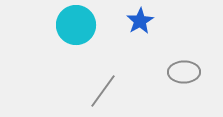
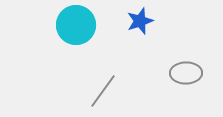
blue star: rotated 12 degrees clockwise
gray ellipse: moved 2 px right, 1 px down
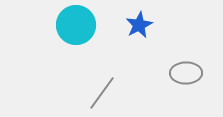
blue star: moved 1 px left, 4 px down; rotated 8 degrees counterclockwise
gray line: moved 1 px left, 2 px down
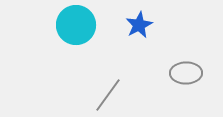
gray line: moved 6 px right, 2 px down
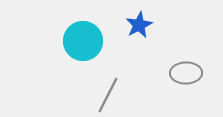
cyan circle: moved 7 px right, 16 px down
gray line: rotated 9 degrees counterclockwise
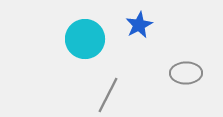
cyan circle: moved 2 px right, 2 px up
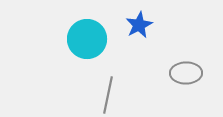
cyan circle: moved 2 px right
gray line: rotated 15 degrees counterclockwise
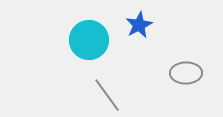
cyan circle: moved 2 px right, 1 px down
gray line: moved 1 px left; rotated 48 degrees counterclockwise
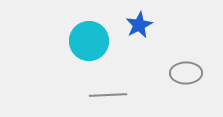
cyan circle: moved 1 px down
gray line: moved 1 px right; rotated 57 degrees counterclockwise
